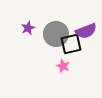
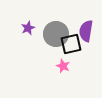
purple semicircle: rotated 120 degrees clockwise
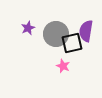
black square: moved 1 px right, 1 px up
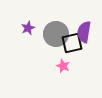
purple semicircle: moved 2 px left, 1 px down
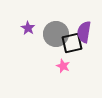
purple star: rotated 16 degrees counterclockwise
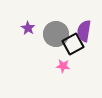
purple semicircle: moved 1 px up
black square: moved 1 px right, 1 px down; rotated 15 degrees counterclockwise
pink star: rotated 16 degrees counterclockwise
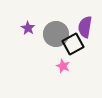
purple semicircle: moved 1 px right, 4 px up
pink star: rotated 16 degrees clockwise
